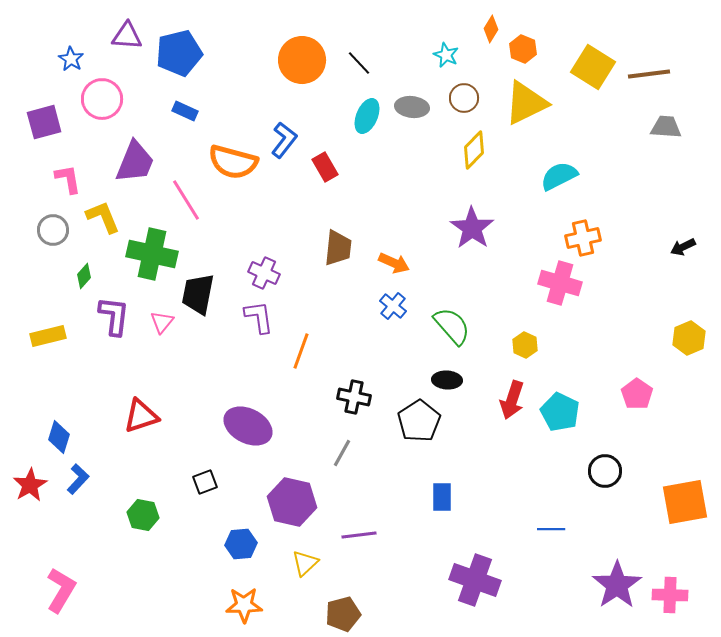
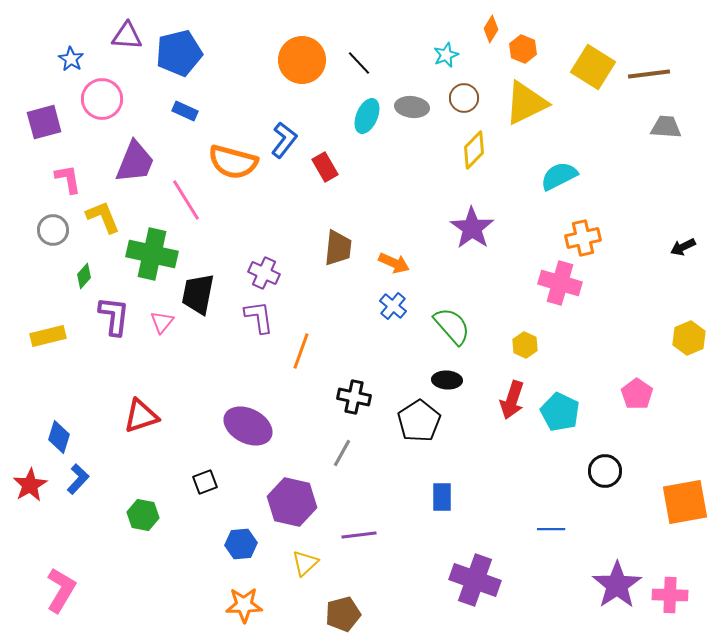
cyan star at (446, 55): rotated 25 degrees clockwise
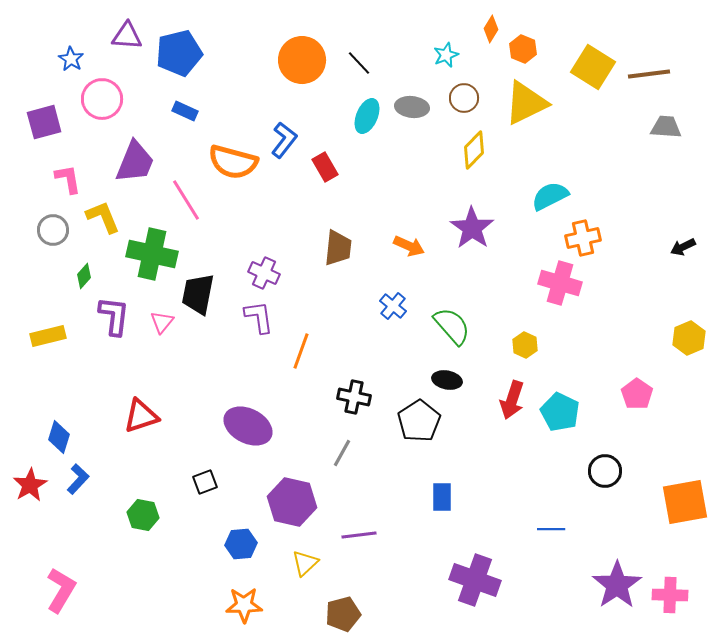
cyan semicircle at (559, 176): moved 9 px left, 20 px down
orange arrow at (394, 263): moved 15 px right, 17 px up
black ellipse at (447, 380): rotated 8 degrees clockwise
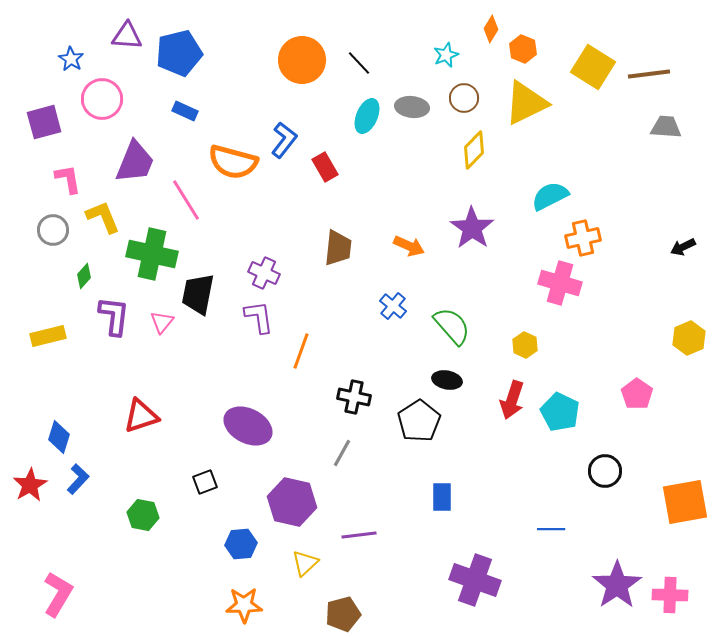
pink L-shape at (61, 590): moved 3 px left, 4 px down
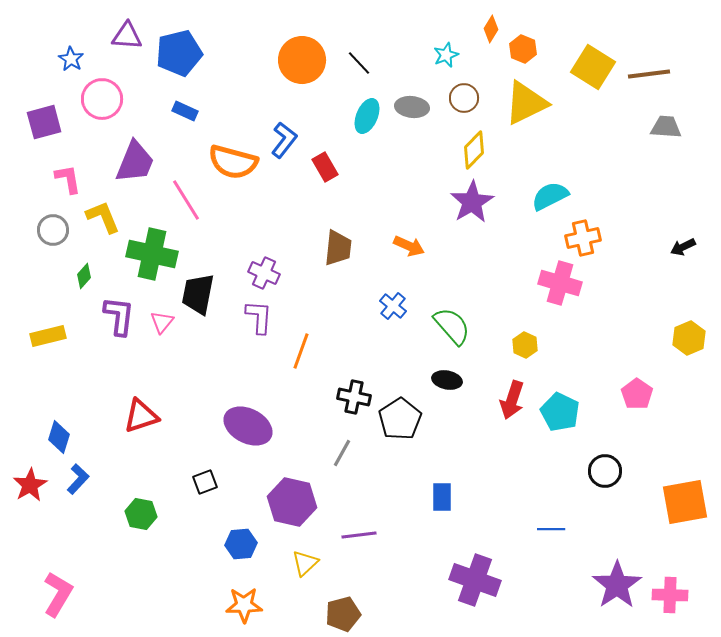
purple star at (472, 228): moved 26 px up; rotated 6 degrees clockwise
purple L-shape at (114, 316): moved 5 px right
purple L-shape at (259, 317): rotated 12 degrees clockwise
black pentagon at (419, 421): moved 19 px left, 2 px up
green hexagon at (143, 515): moved 2 px left, 1 px up
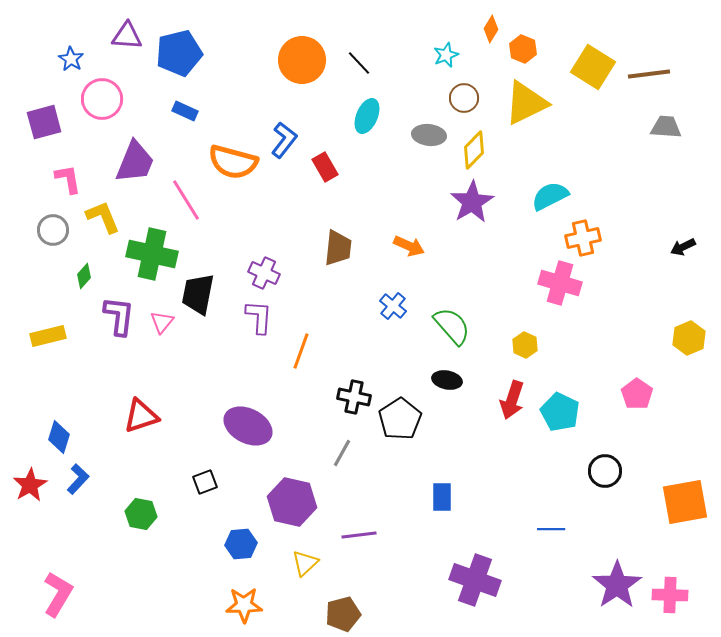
gray ellipse at (412, 107): moved 17 px right, 28 px down
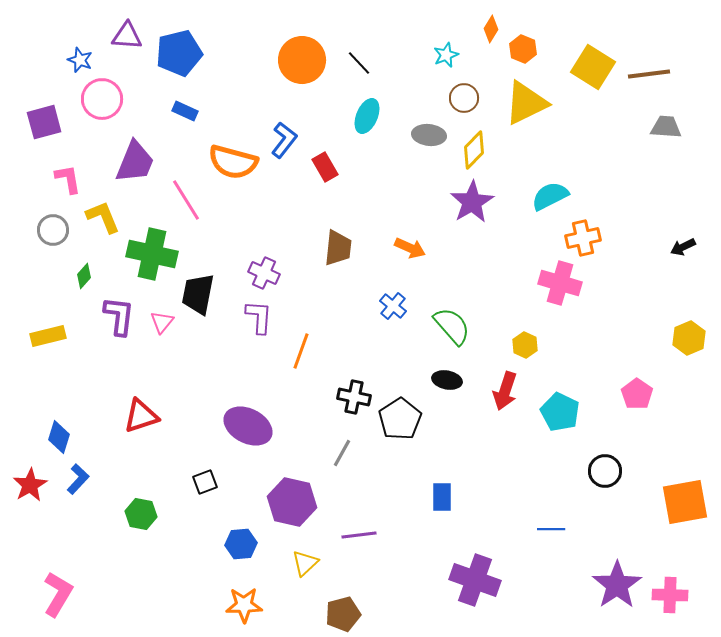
blue star at (71, 59): moved 9 px right, 1 px down; rotated 10 degrees counterclockwise
orange arrow at (409, 246): moved 1 px right, 2 px down
red arrow at (512, 400): moved 7 px left, 9 px up
